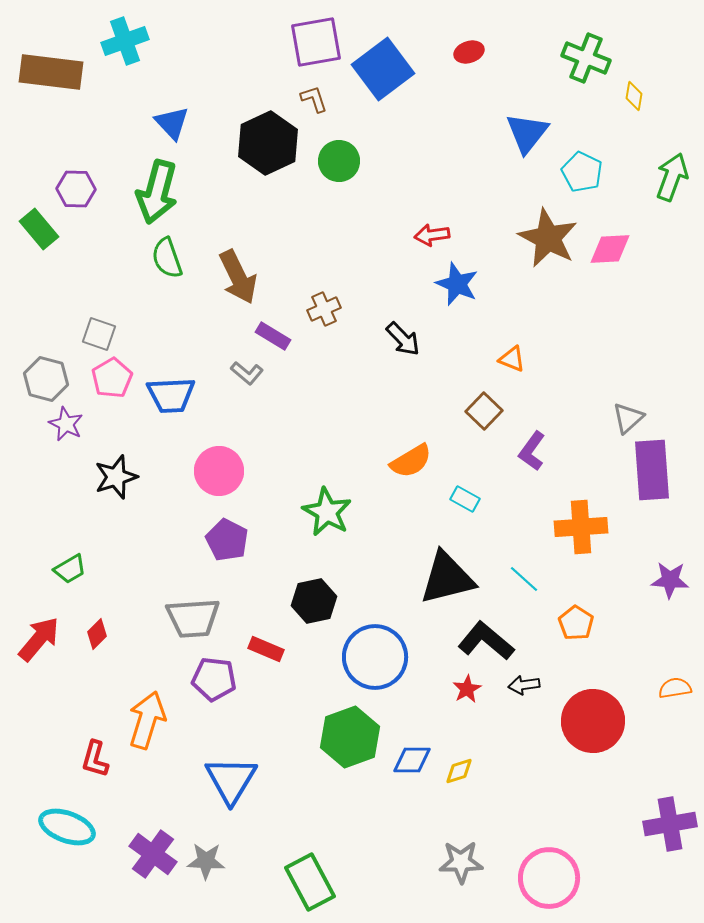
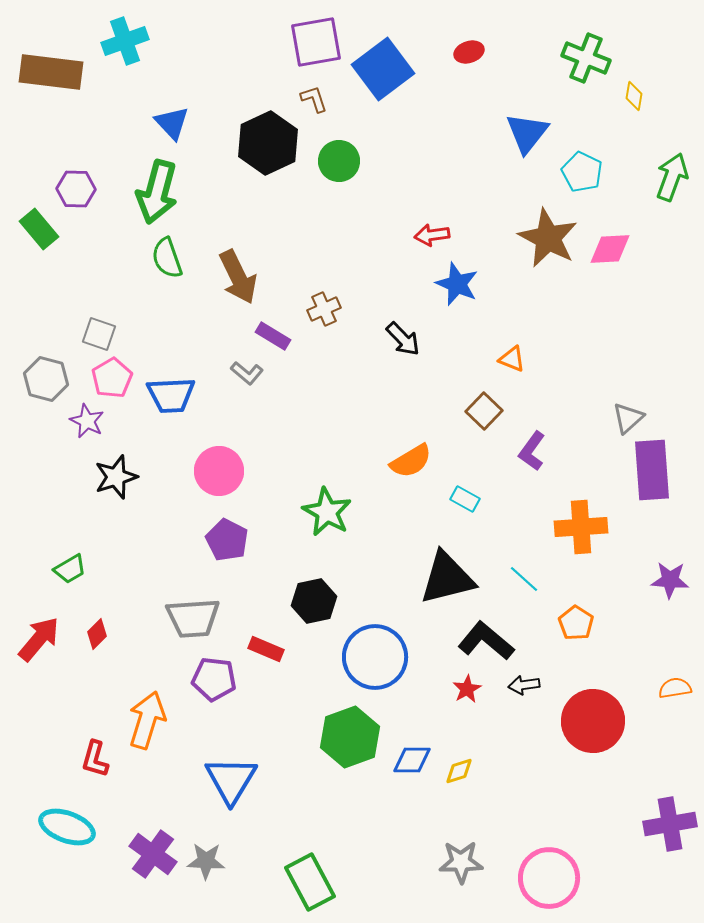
purple star at (66, 424): moved 21 px right, 3 px up
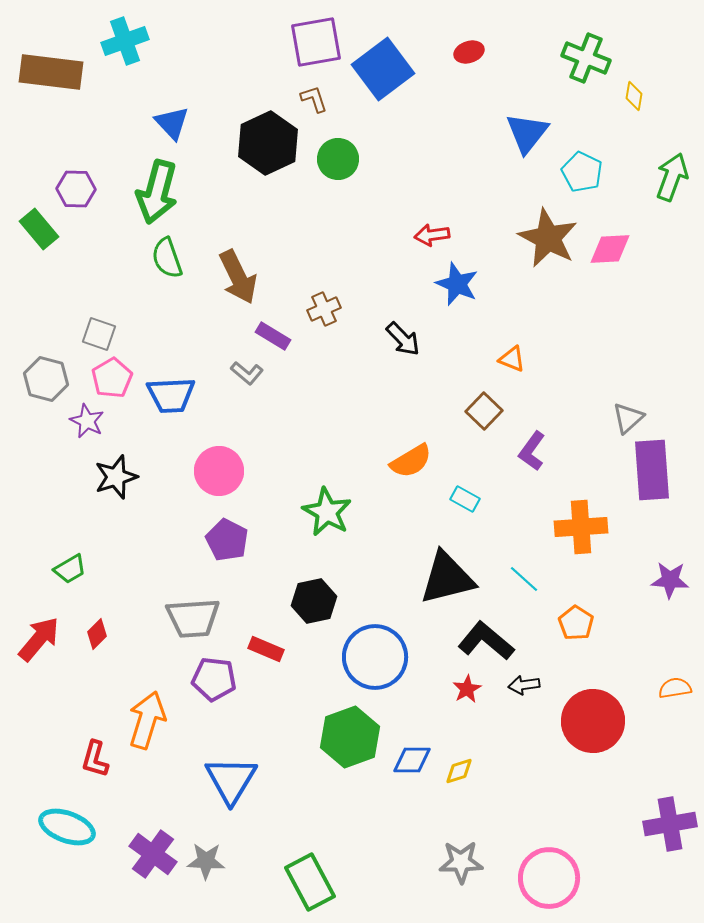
green circle at (339, 161): moved 1 px left, 2 px up
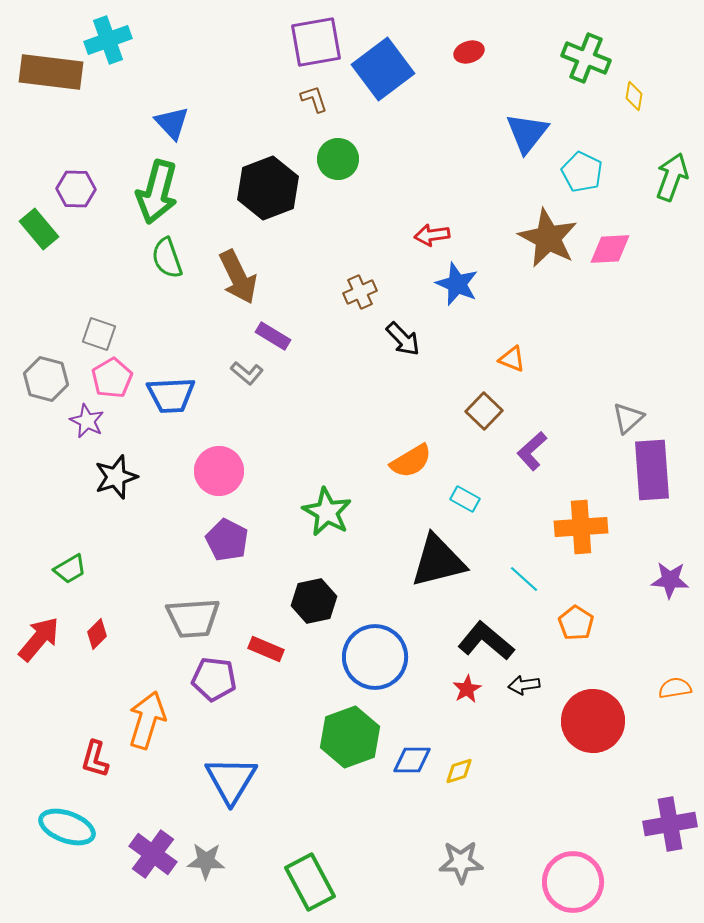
cyan cross at (125, 41): moved 17 px left, 1 px up
black hexagon at (268, 143): moved 45 px down; rotated 4 degrees clockwise
brown cross at (324, 309): moved 36 px right, 17 px up
purple L-shape at (532, 451): rotated 12 degrees clockwise
black triangle at (447, 578): moved 9 px left, 17 px up
pink circle at (549, 878): moved 24 px right, 4 px down
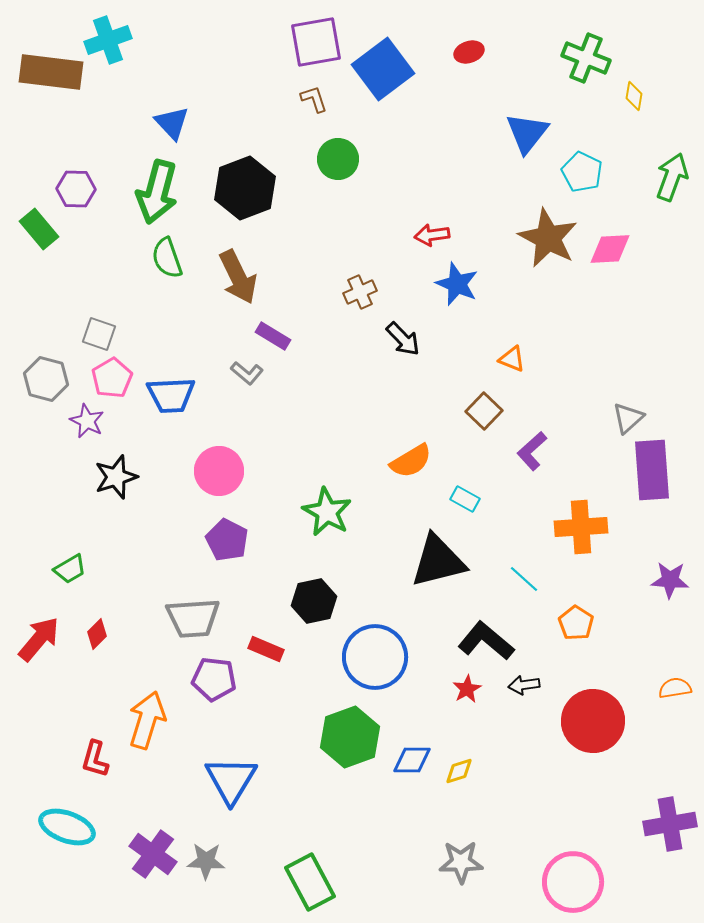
black hexagon at (268, 188): moved 23 px left
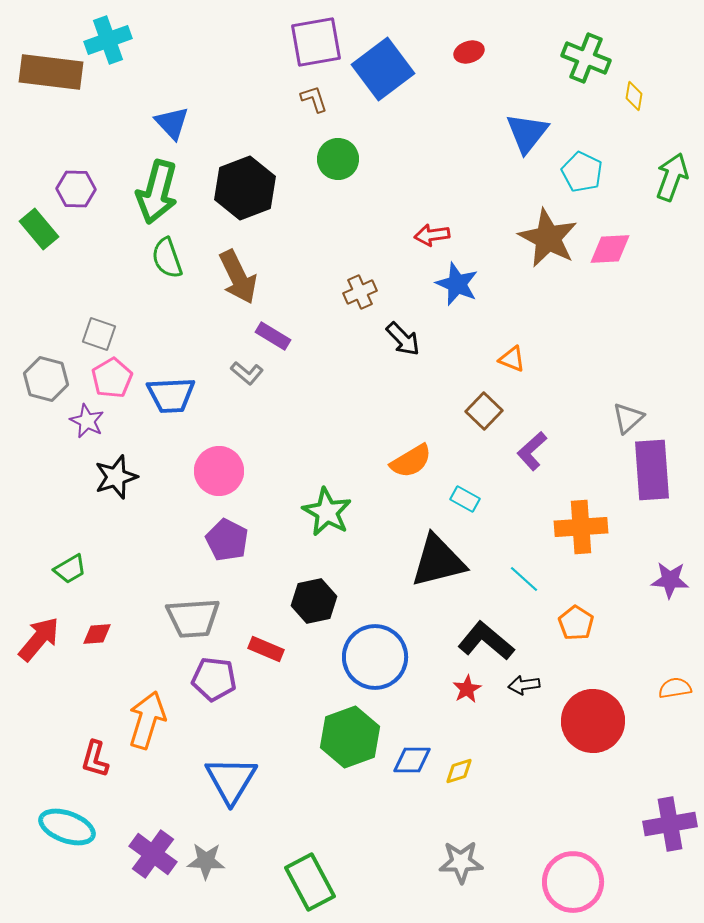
red diamond at (97, 634): rotated 40 degrees clockwise
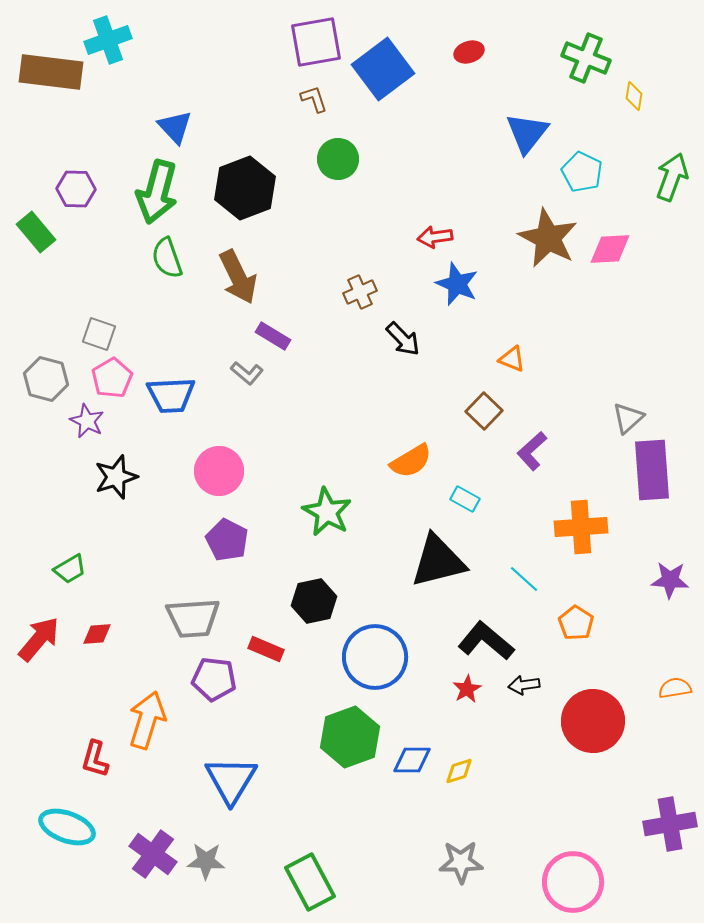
blue triangle at (172, 123): moved 3 px right, 4 px down
green rectangle at (39, 229): moved 3 px left, 3 px down
red arrow at (432, 235): moved 3 px right, 2 px down
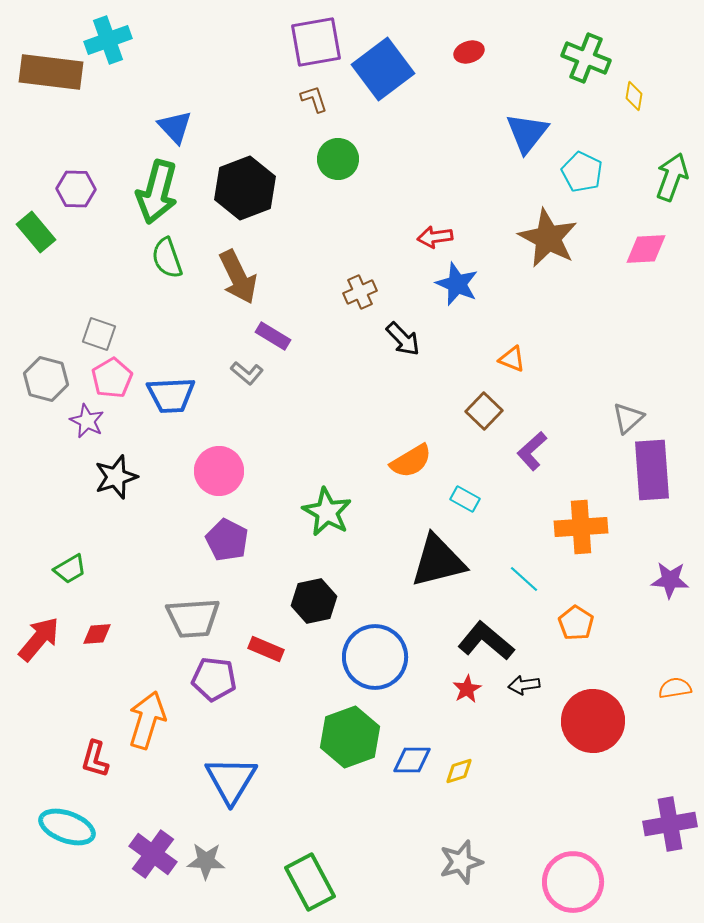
pink diamond at (610, 249): moved 36 px right
gray star at (461, 862): rotated 15 degrees counterclockwise
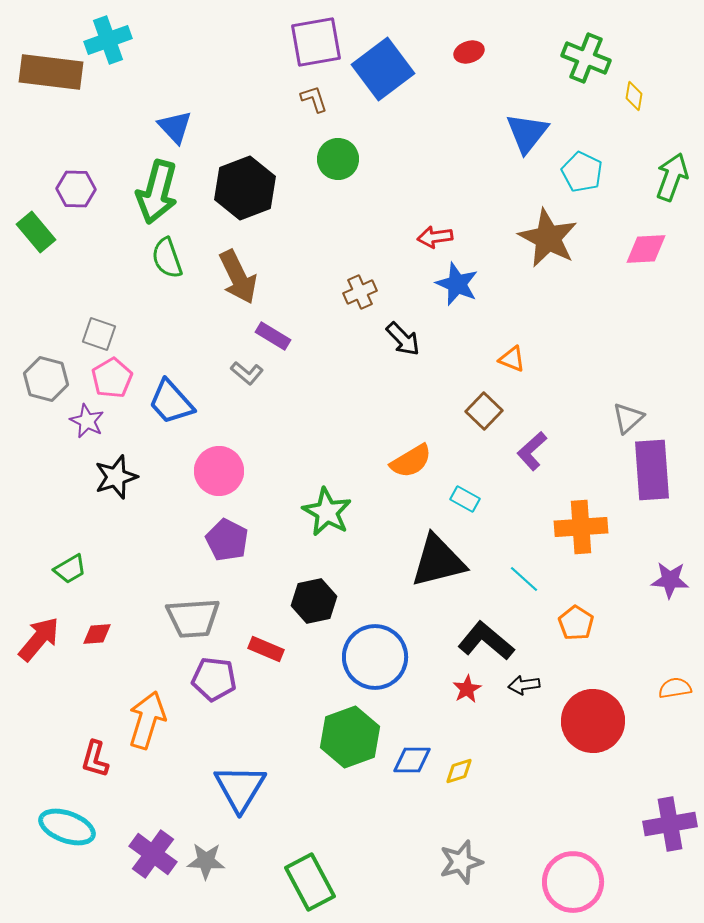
blue trapezoid at (171, 395): moved 7 px down; rotated 51 degrees clockwise
blue triangle at (231, 780): moved 9 px right, 8 px down
